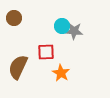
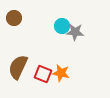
gray star: moved 1 px right, 1 px down
red square: moved 3 px left, 22 px down; rotated 24 degrees clockwise
orange star: rotated 18 degrees counterclockwise
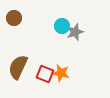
gray star: rotated 24 degrees counterclockwise
red square: moved 2 px right
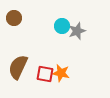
gray star: moved 2 px right, 1 px up
red square: rotated 12 degrees counterclockwise
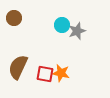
cyan circle: moved 1 px up
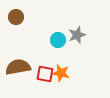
brown circle: moved 2 px right, 1 px up
cyan circle: moved 4 px left, 15 px down
gray star: moved 4 px down
brown semicircle: rotated 55 degrees clockwise
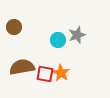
brown circle: moved 2 px left, 10 px down
brown semicircle: moved 4 px right
orange star: rotated 18 degrees clockwise
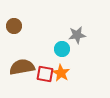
brown circle: moved 1 px up
gray star: rotated 12 degrees clockwise
cyan circle: moved 4 px right, 9 px down
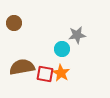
brown circle: moved 3 px up
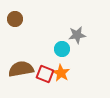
brown circle: moved 1 px right, 4 px up
brown semicircle: moved 1 px left, 2 px down
red square: rotated 12 degrees clockwise
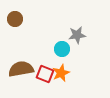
orange star: rotated 18 degrees clockwise
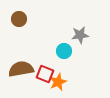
brown circle: moved 4 px right
gray star: moved 3 px right
cyan circle: moved 2 px right, 2 px down
orange star: moved 3 px left, 9 px down
